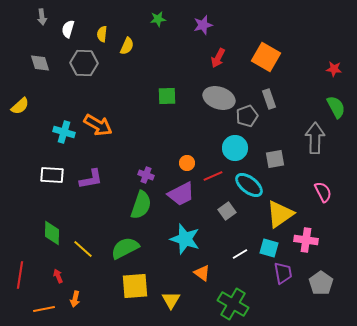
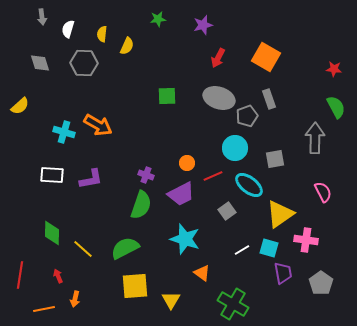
white line at (240, 254): moved 2 px right, 4 px up
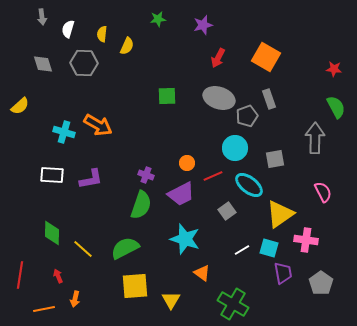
gray diamond at (40, 63): moved 3 px right, 1 px down
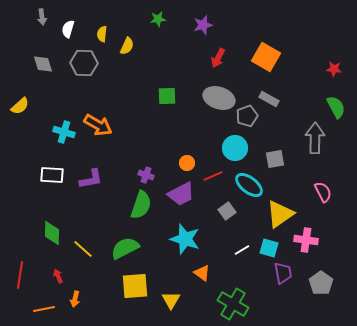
gray rectangle at (269, 99): rotated 42 degrees counterclockwise
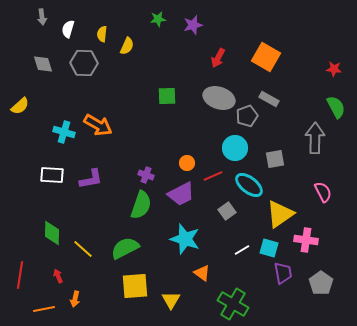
purple star at (203, 25): moved 10 px left
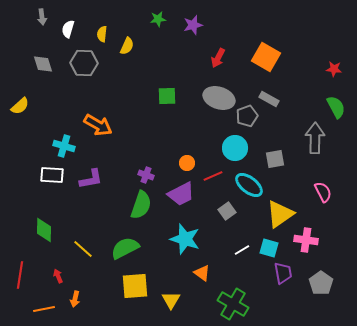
cyan cross at (64, 132): moved 14 px down
green diamond at (52, 233): moved 8 px left, 3 px up
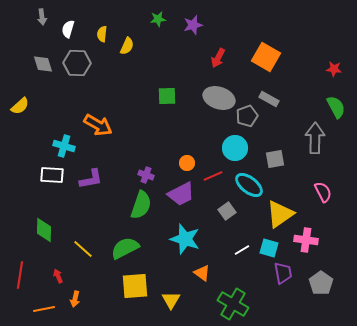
gray hexagon at (84, 63): moved 7 px left
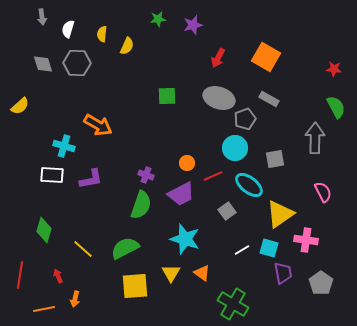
gray pentagon at (247, 116): moved 2 px left, 3 px down
green diamond at (44, 230): rotated 15 degrees clockwise
yellow triangle at (171, 300): moved 27 px up
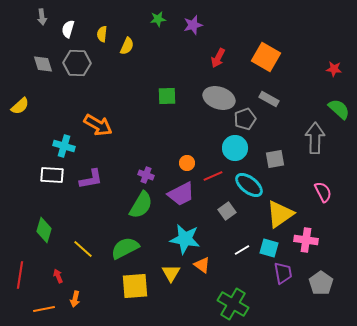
green semicircle at (336, 107): moved 3 px right, 2 px down; rotated 20 degrees counterclockwise
green semicircle at (141, 205): rotated 12 degrees clockwise
cyan star at (185, 239): rotated 8 degrees counterclockwise
orange triangle at (202, 273): moved 8 px up
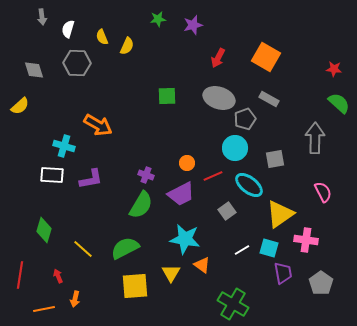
yellow semicircle at (102, 34): moved 3 px down; rotated 28 degrees counterclockwise
gray diamond at (43, 64): moved 9 px left, 6 px down
green semicircle at (339, 109): moved 6 px up
